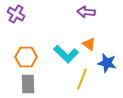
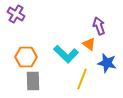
purple arrow: moved 13 px right, 14 px down; rotated 66 degrees clockwise
gray rectangle: moved 5 px right, 3 px up
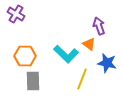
orange hexagon: moved 1 px left, 1 px up
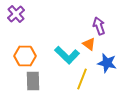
purple cross: rotated 18 degrees clockwise
cyan L-shape: moved 1 px right, 1 px down
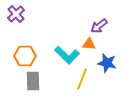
purple arrow: rotated 108 degrees counterclockwise
orange triangle: rotated 32 degrees counterclockwise
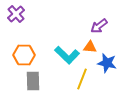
orange triangle: moved 1 px right, 3 px down
orange hexagon: moved 1 px left, 1 px up
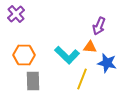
purple arrow: rotated 30 degrees counterclockwise
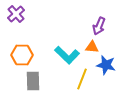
orange triangle: moved 2 px right
orange hexagon: moved 2 px left
blue star: moved 1 px left, 2 px down
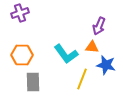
purple cross: moved 4 px right, 1 px up; rotated 24 degrees clockwise
cyan L-shape: moved 1 px left, 1 px up; rotated 10 degrees clockwise
gray rectangle: moved 1 px down
